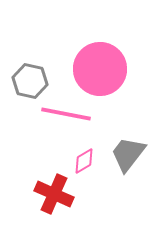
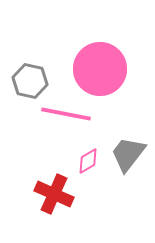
pink diamond: moved 4 px right
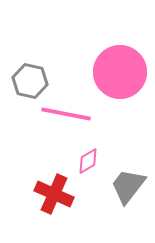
pink circle: moved 20 px right, 3 px down
gray trapezoid: moved 32 px down
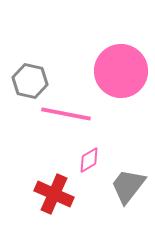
pink circle: moved 1 px right, 1 px up
pink diamond: moved 1 px right, 1 px up
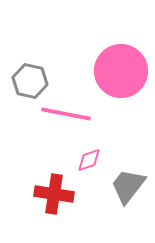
pink diamond: rotated 12 degrees clockwise
red cross: rotated 15 degrees counterclockwise
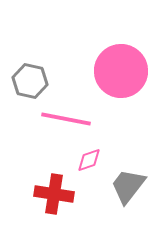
pink line: moved 5 px down
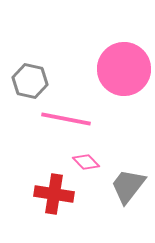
pink circle: moved 3 px right, 2 px up
pink diamond: moved 3 px left, 2 px down; rotated 64 degrees clockwise
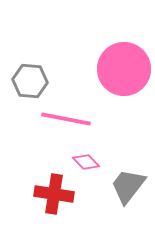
gray hexagon: rotated 8 degrees counterclockwise
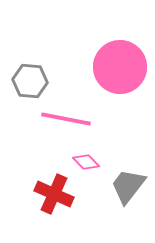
pink circle: moved 4 px left, 2 px up
red cross: rotated 15 degrees clockwise
